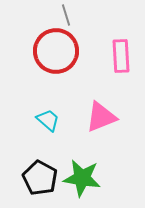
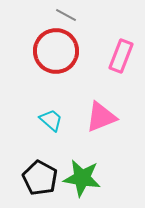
gray line: rotated 45 degrees counterclockwise
pink rectangle: rotated 24 degrees clockwise
cyan trapezoid: moved 3 px right
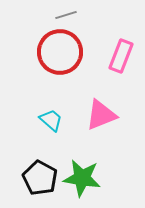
gray line: rotated 45 degrees counterclockwise
red circle: moved 4 px right, 1 px down
pink triangle: moved 2 px up
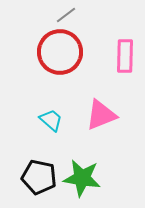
gray line: rotated 20 degrees counterclockwise
pink rectangle: moved 4 px right; rotated 20 degrees counterclockwise
black pentagon: moved 1 px left, 1 px up; rotated 16 degrees counterclockwise
